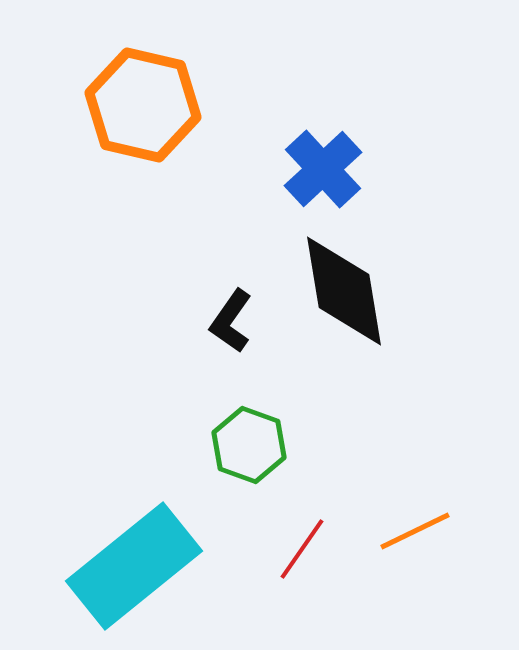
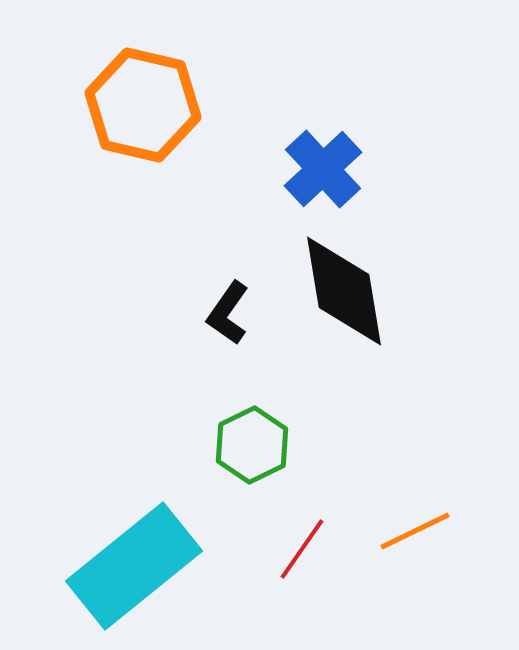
black L-shape: moved 3 px left, 8 px up
green hexagon: moved 3 px right; rotated 14 degrees clockwise
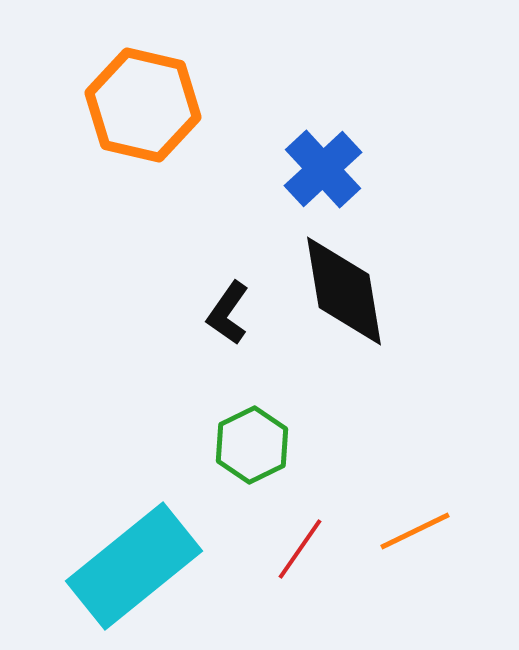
red line: moved 2 px left
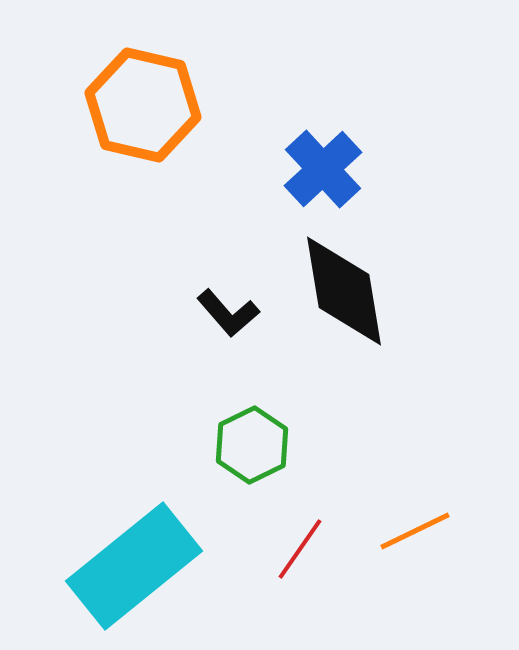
black L-shape: rotated 76 degrees counterclockwise
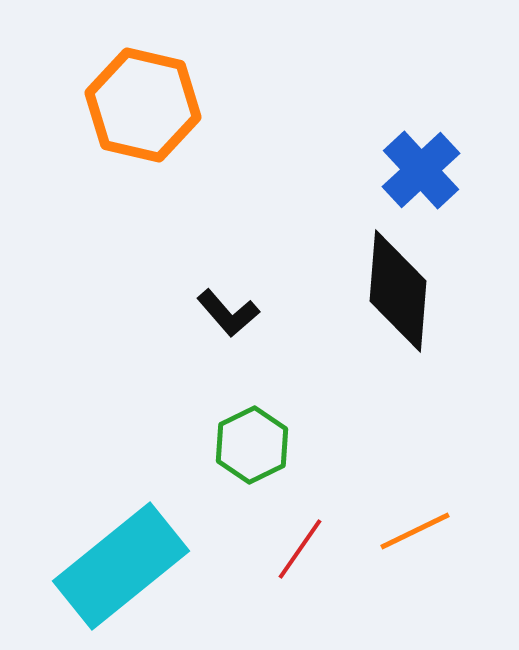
blue cross: moved 98 px right, 1 px down
black diamond: moved 54 px right; rotated 14 degrees clockwise
cyan rectangle: moved 13 px left
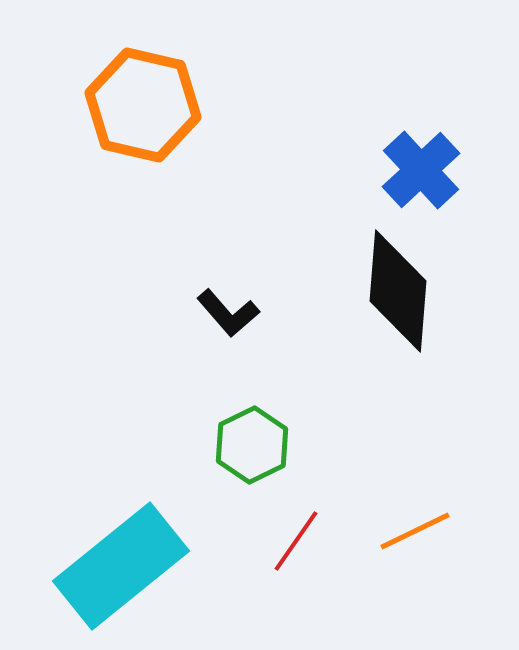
red line: moved 4 px left, 8 px up
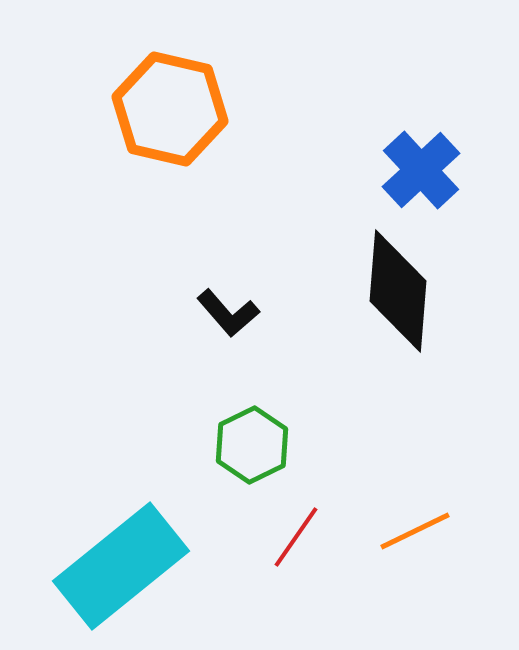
orange hexagon: moved 27 px right, 4 px down
red line: moved 4 px up
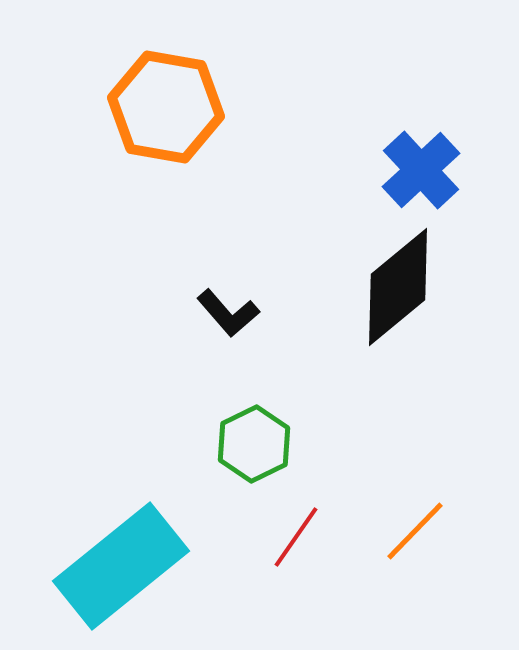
orange hexagon: moved 4 px left, 2 px up; rotated 3 degrees counterclockwise
black diamond: moved 4 px up; rotated 46 degrees clockwise
green hexagon: moved 2 px right, 1 px up
orange line: rotated 20 degrees counterclockwise
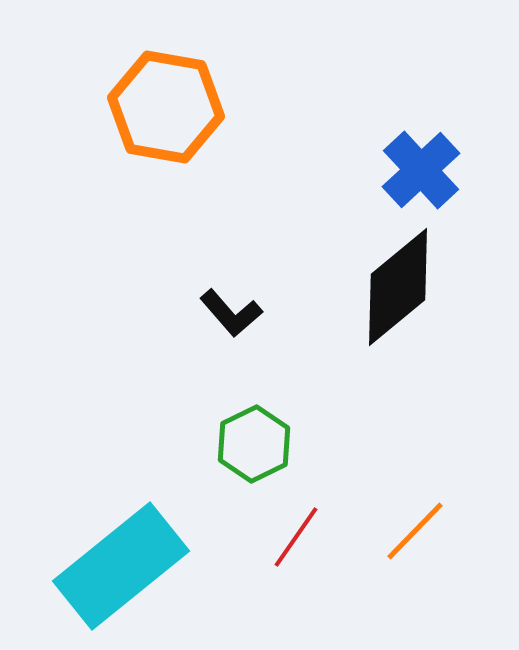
black L-shape: moved 3 px right
